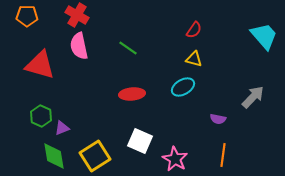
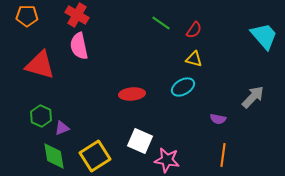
green line: moved 33 px right, 25 px up
pink star: moved 8 px left, 1 px down; rotated 20 degrees counterclockwise
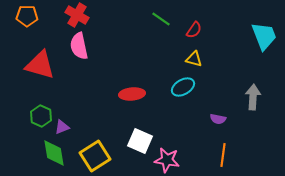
green line: moved 4 px up
cyan trapezoid: rotated 20 degrees clockwise
gray arrow: rotated 40 degrees counterclockwise
purple triangle: moved 1 px up
green diamond: moved 3 px up
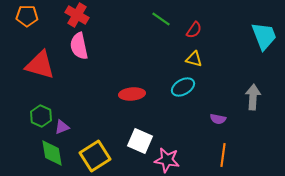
green diamond: moved 2 px left
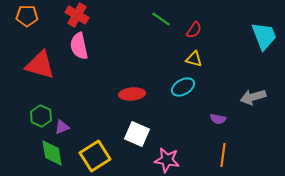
gray arrow: rotated 110 degrees counterclockwise
white square: moved 3 px left, 7 px up
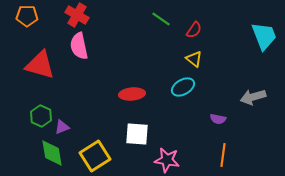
yellow triangle: rotated 24 degrees clockwise
white square: rotated 20 degrees counterclockwise
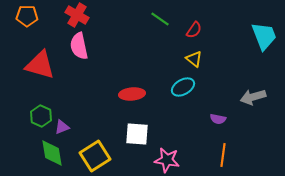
green line: moved 1 px left
